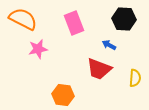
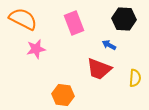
pink star: moved 2 px left
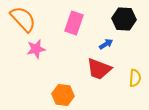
orange semicircle: rotated 20 degrees clockwise
pink rectangle: rotated 40 degrees clockwise
blue arrow: moved 3 px left, 1 px up; rotated 120 degrees clockwise
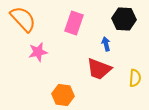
blue arrow: rotated 72 degrees counterclockwise
pink star: moved 2 px right, 3 px down
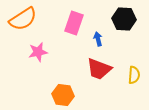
orange semicircle: rotated 100 degrees clockwise
blue arrow: moved 8 px left, 5 px up
yellow semicircle: moved 1 px left, 3 px up
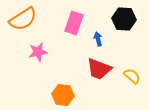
yellow semicircle: moved 2 px left, 1 px down; rotated 54 degrees counterclockwise
